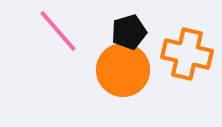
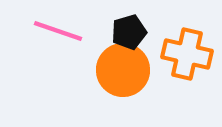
pink line: rotated 30 degrees counterclockwise
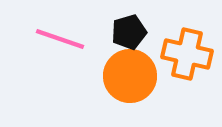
pink line: moved 2 px right, 8 px down
orange circle: moved 7 px right, 6 px down
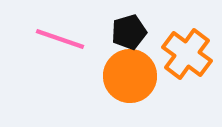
orange cross: rotated 24 degrees clockwise
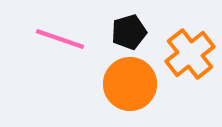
orange cross: moved 3 px right; rotated 15 degrees clockwise
orange circle: moved 8 px down
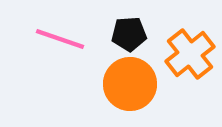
black pentagon: moved 2 px down; rotated 12 degrees clockwise
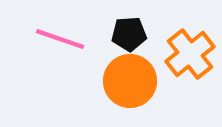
orange circle: moved 3 px up
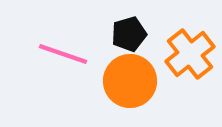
black pentagon: rotated 12 degrees counterclockwise
pink line: moved 3 px right, 15 px down
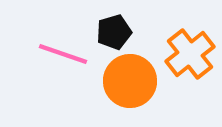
black pentagon: moved 15 px left, 2 px up
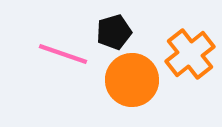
orange circle: moved 2 px right, 1 px up
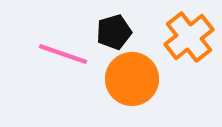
orange cross: moved 1 px left, 17 px up
orange circle: moved 1 px up
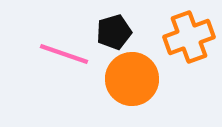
orange cross: rotated 18 degrees clockwise
pink line: moved 1 px right
